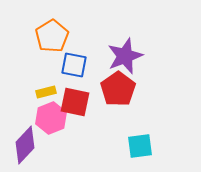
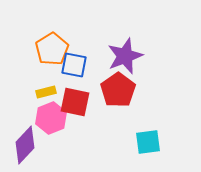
orange pentagon: moved 13 px down
red pentagon: moved 1 px down
cyan square: moved 8 px right, 4 px up
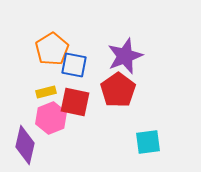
purple diamond: rotated 30 degrees counterclockwise
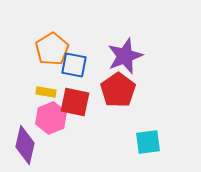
yellow rectangle: rotated 24 degrees clockwise
